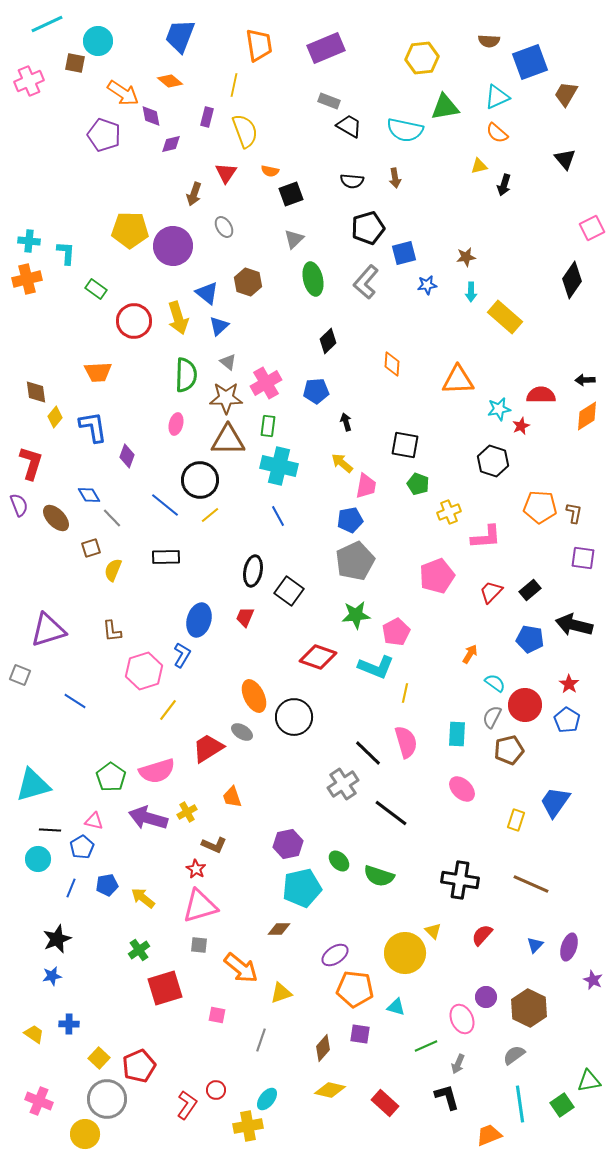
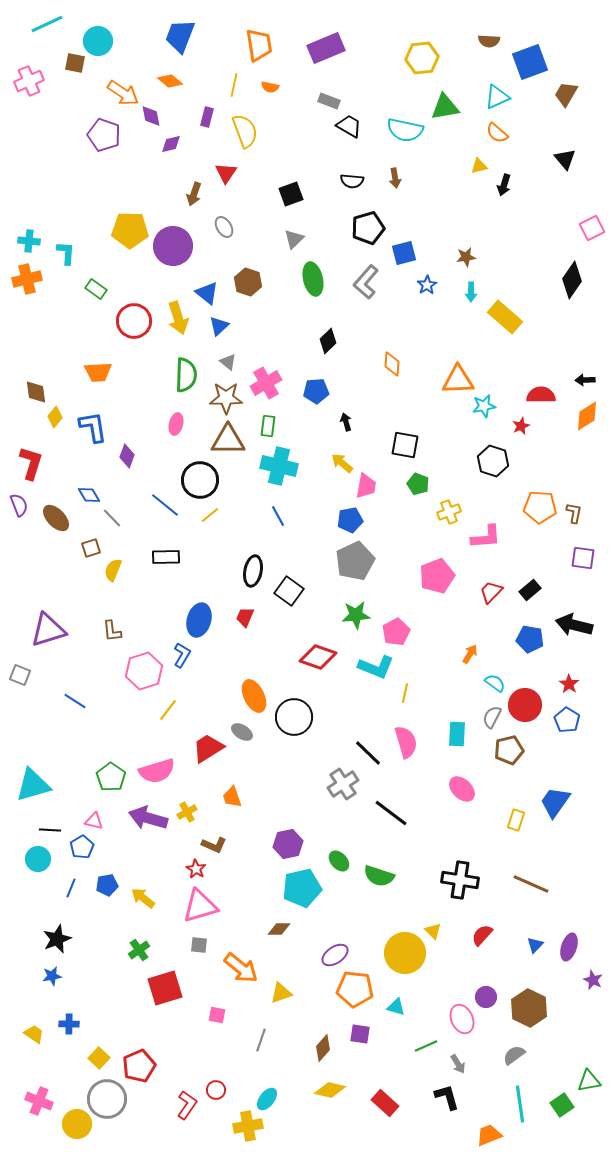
orange semicircle at (270, 171): moved 84 px up
blue star at (427, 285): rotated 24 degrees counterclockwise
cyan star at (499, 409): moved 15 px left, 3 px up
gray arrow at (458, 1064): rotated 54 degrees counterclockwise
yellow circle at (85, 1134): moved 8 px left, 10 px up
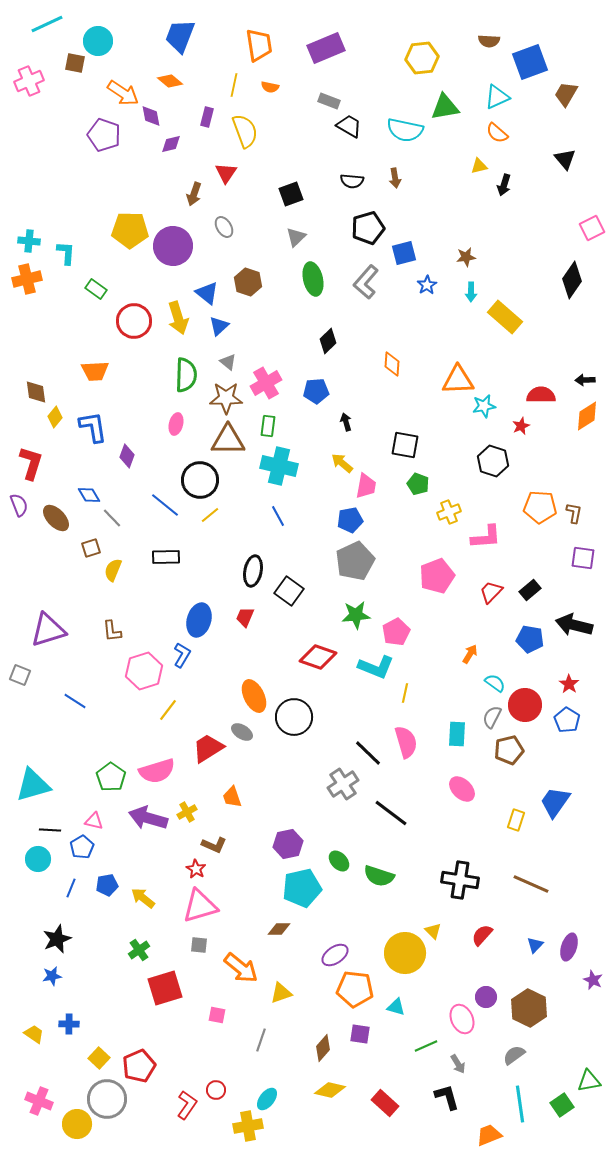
gray triangle at (294, 239): moved 2 px right, 2 px up
orange trapezoid at (98, 372): moved 3 px left, 1 px up
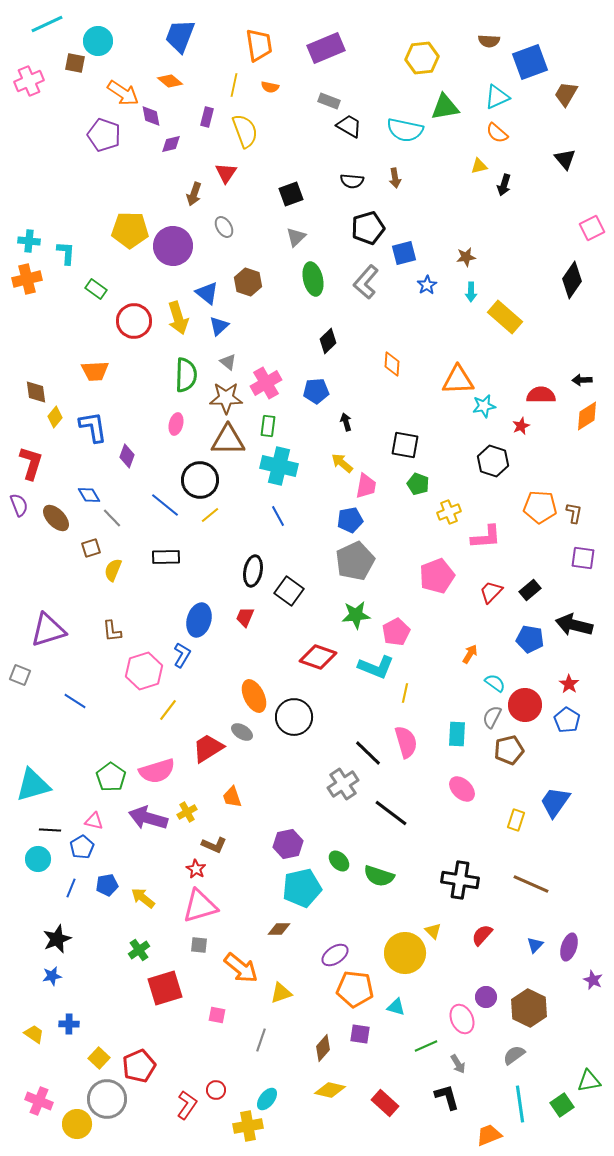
black arrow at (585, 380): moved 3 px left
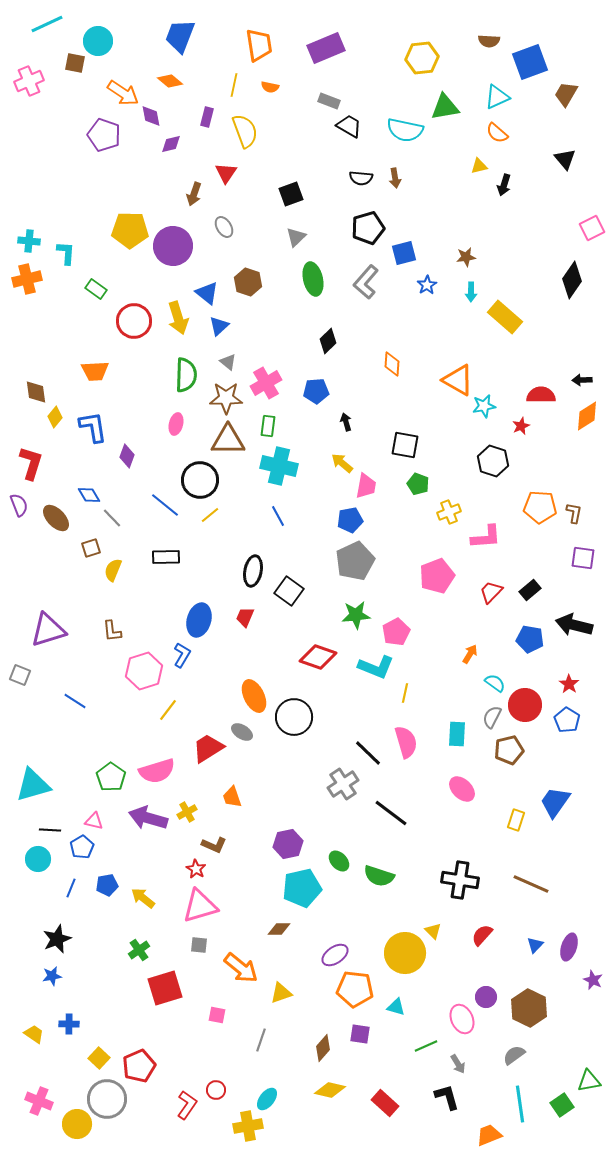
black semicircle at (352, 181): moved 9 px right, 3 px up
orange triangle at (458, 380): rotated 32 degrees clockwise
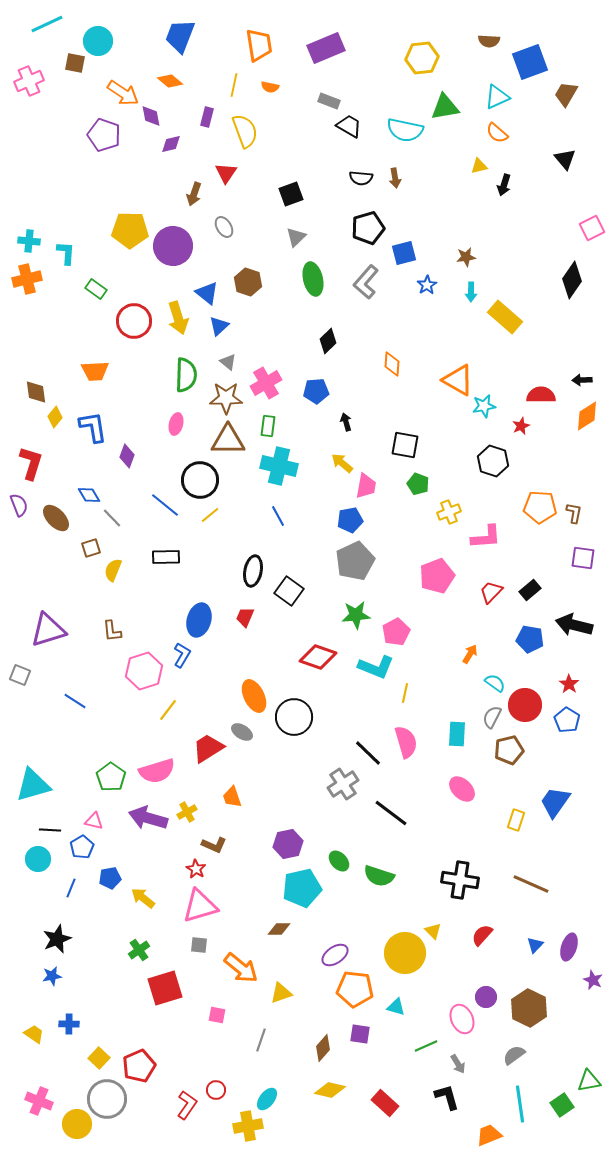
blue pentagon at (107, 885): moved 3 px right, 7 px up
